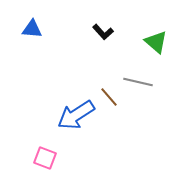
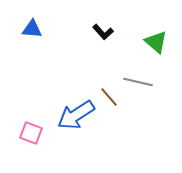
pink square: moved 14 px left, 25 px up
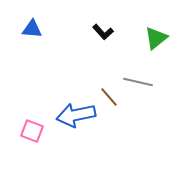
green triangle: moved 4 px up; rotated 40 degrees clockwise
blue arrow: rotated 21 degrees clockwise
pink square: moved 1 px right, 2 px up
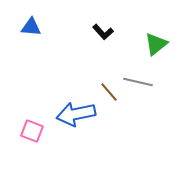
blue triangle: moved 1 px left, 2 px up
green triangle: moved 6 px down
brown line: moved 5 px up
blue arrow: moved 1 px up
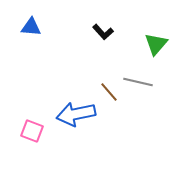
green triangle: rotated 10 degrees counterclockwise
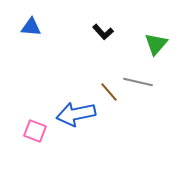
pink square: moved 3 px right
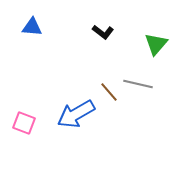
blue triangle: moved 1 px right
black L-shape: rotated 10 degrees counterclockwise
gray line: moved 2 px down
blue arrow: rotated 18 degrees counterclockwise
pink square: moved 11 px left, 8 px up
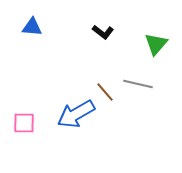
brown line: moved 4 px left
pink square: rotated 20 degrees counterclockwise
